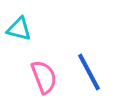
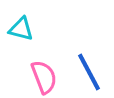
cyan triangle: moved 2 px right
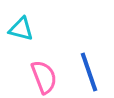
blue line: rotated 9 degrees clockwise
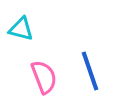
blue line: moved 1 px right, 1 px up
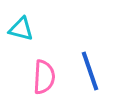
pink semicircle: rotated 24 degrees clockwise
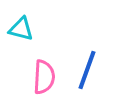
blue line: moved 3 px left, 1 px up; rotated 39 degrees clockwise
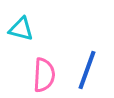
pink semicircle: moved 2 px up
